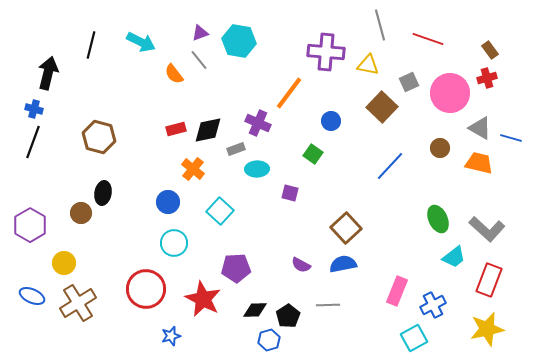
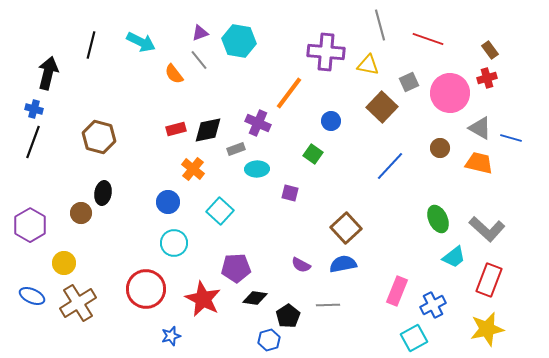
black diamond at (255, 310): moved 12 px up; rotated 10 degrees clockwise
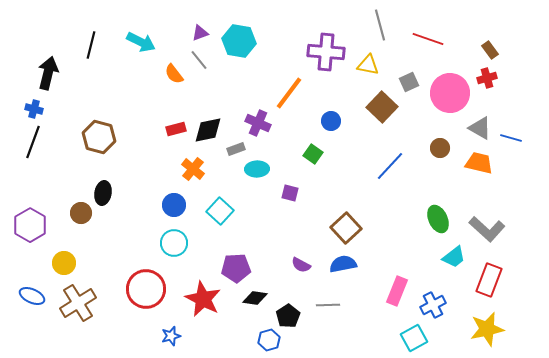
blue circle at (168, 202): moved 6 px right, 3 px down
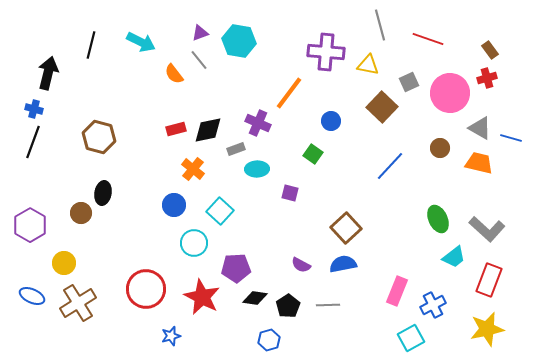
cyan circle at (174, 243): moved 20 px right
red star at (203, 299): moved 1 px left, 2 px up
black pentagon at (288, 316): moved 10 px up
cyan square at (414, 338): moved 3 px left
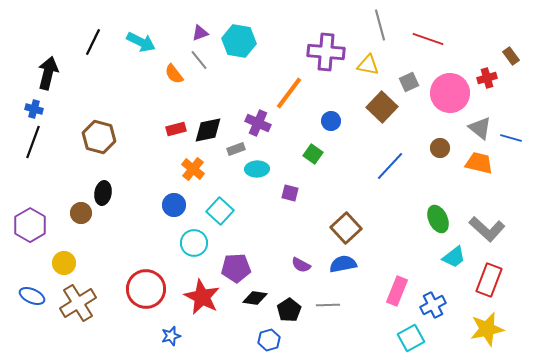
black line at (91, 45): moved 2 px right, 3 px up; rotated 12 degrees clockwise
brown rectangle at (490, 50): moved 21 px right, 6 px down
gray triangle at (480, 128): rotated 10 degrees clockwise
black pentagon at (288, 306): moved 1 px right, 4 px down
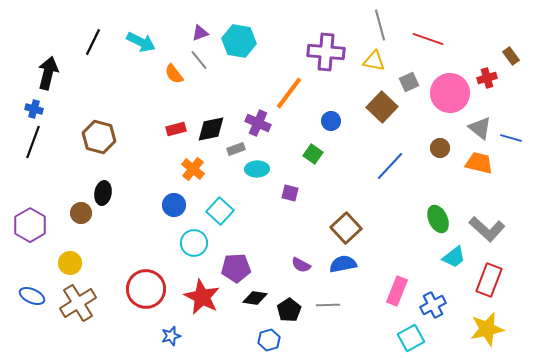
yellow triangle at (368, 65): moved 6 px right, 4 px up
black diamond at (208, 130): moved 3 px right, 1 px up
yellow circle at (64, 263): moved 6 px right
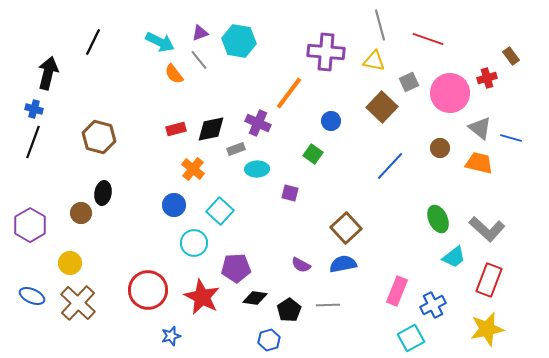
cyan arrow at (141, 42): moved 19 px right
red circle at (146, 289): moved 2 px right, 1 px down
brown cross at (78, 303): rotated 15 degrees counterclockwise
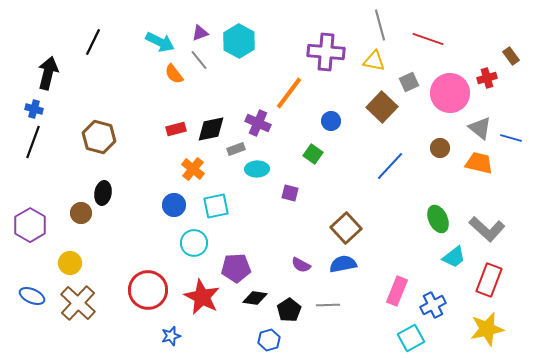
cyan hexagon at (239, 41): rotated 20 degrees clockwise
cyan square at (220, 211): moved 4 px left, 5 px up; rotated 36 degrees clockwise
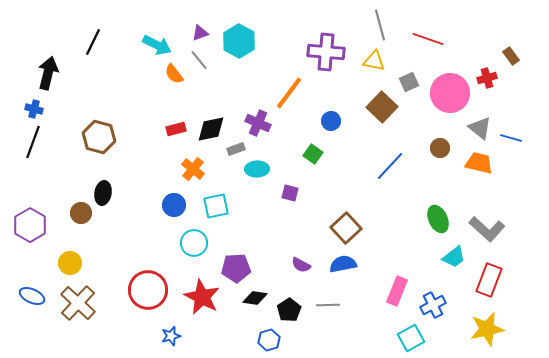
cyan arrow at (160, 42): moved 3 px left, 3 px down
